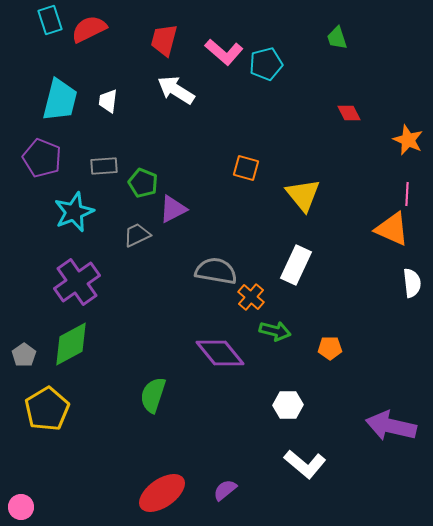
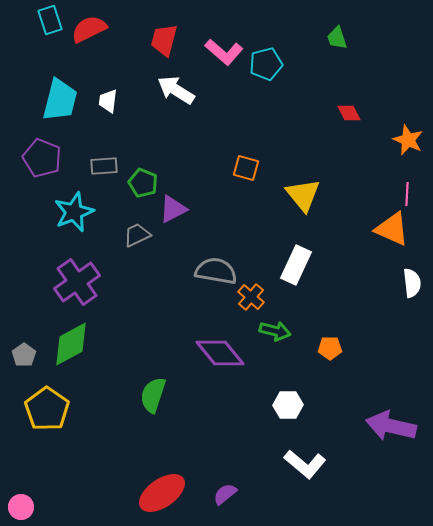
yellow pentagon: rotated 6 degrees counterclockwise
purple semicircle: moved 4 px down
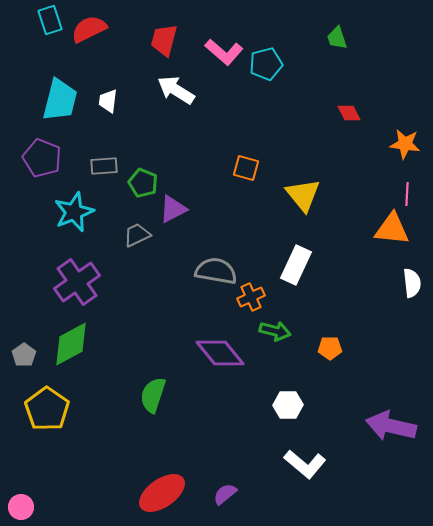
orange star: moved 3 px left, 4 px down; rotated 16 degrees counterclockwise
orange triangle: rotated 18 degrees counterclockwise
orange cross: rotated 24 degrees clockwise
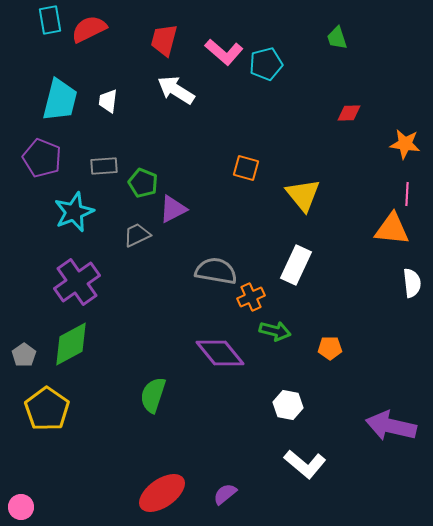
cyan rectangle: rotated 8 degrees clockwise
red diamond: rotated 65 degrees counterclockwise
white hexagon: rotated 12 degrees clockwise
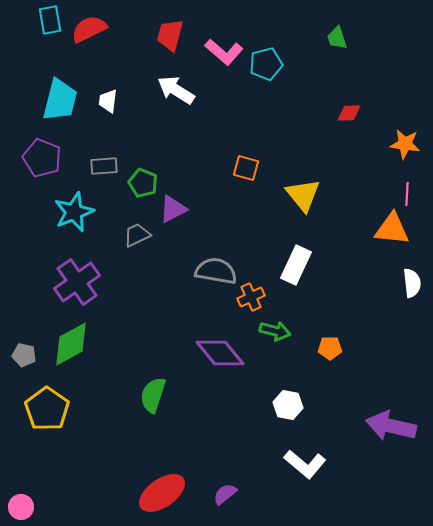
red trapezoid: moved 6 px right, 5 px up
gray pentagon: rotated 25 degrees counterclockwise
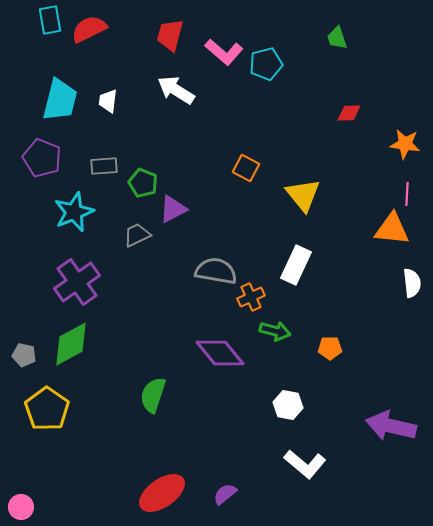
orange square: rotated 12 degrees clockwise
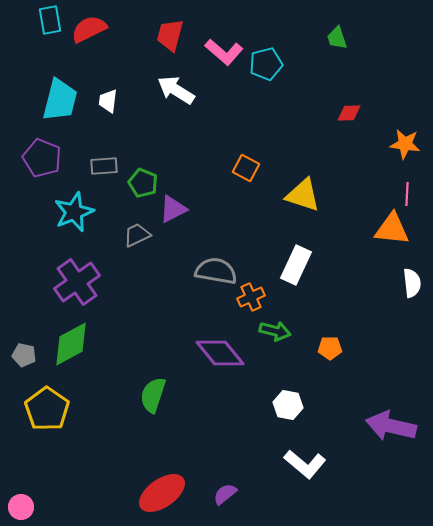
yellow triangle: rotated 33 degrees counterclockwise
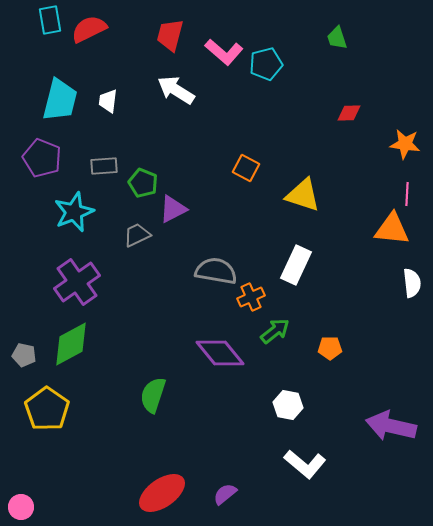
green arrow: rotated 52 degrees counterclockwise
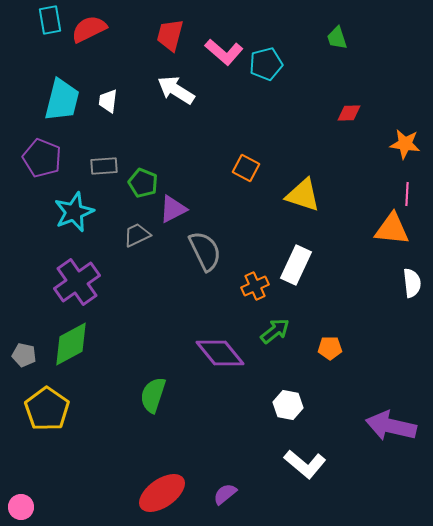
cyan trapezoid: moved 2 px right
gray semicircle: moved 11 px left, 20 px up; rotated 54 degrees clockwise
orange cross: moved 4 px right, 11 px up
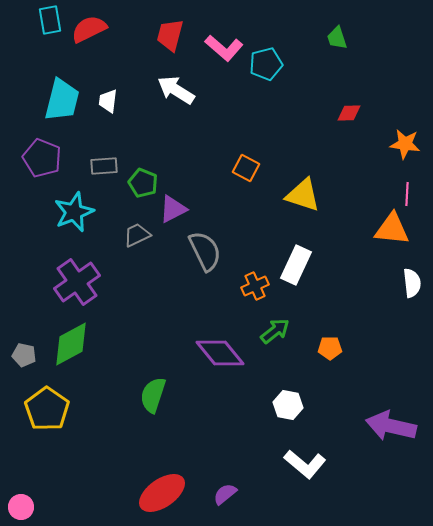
pink L-shape: moved 4 px up
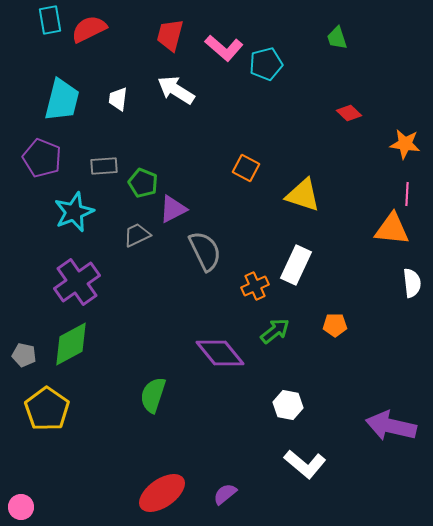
white trapezoid: moved 10 px right, 2 px up
red diamond: rotated 45 degrees clockwise
orange pentagon: moved 5 px right, 23 px up
